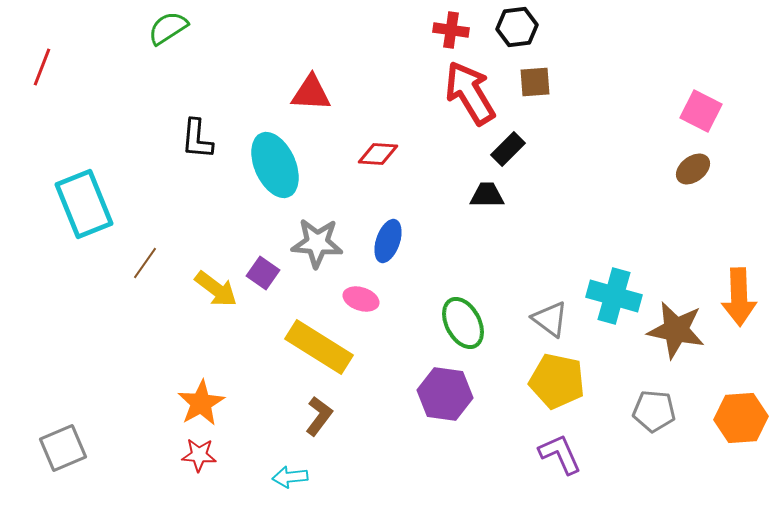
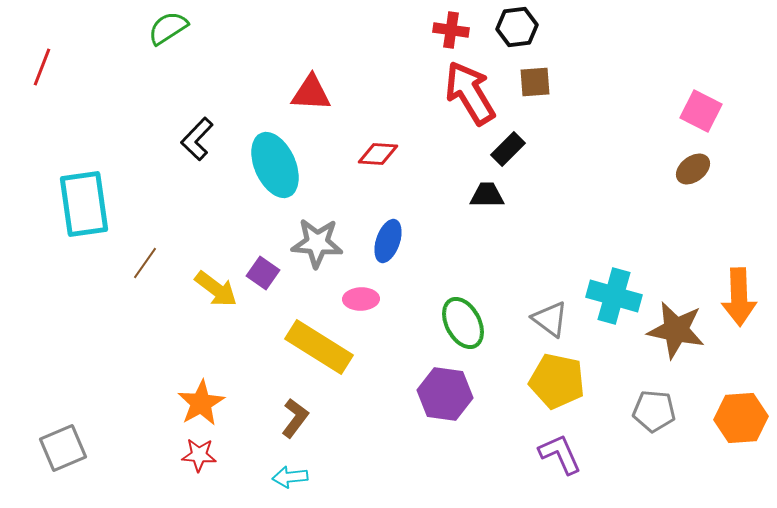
black L-shape: rotated 39 degrees clockwise
cyan rectangle: rotated 14 degrees clockwise
pink ellipse: rotated 20 degrees counterclockwise
brown L-shape: moved 24 px left, 2 px down
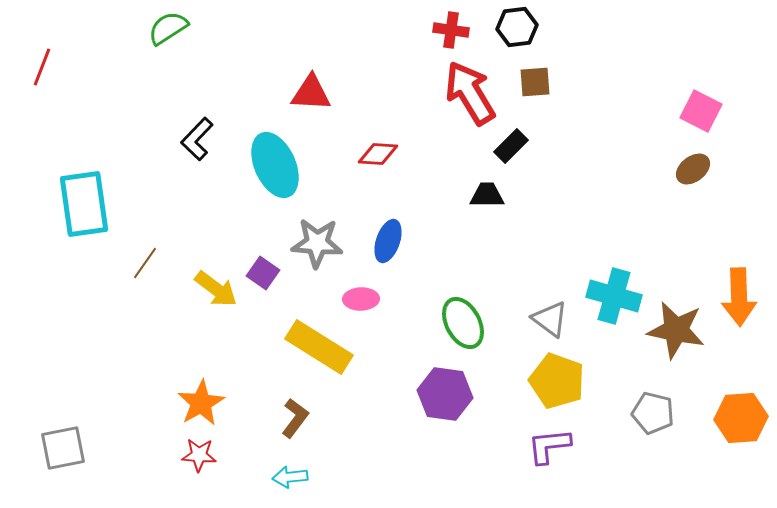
black rectangle: moved 3 px right, 3 px up
yellow pentagon: rotated 8 degrees clockwise
gray pentagon: moved 1 px left, 2 px down; rotated 9 degrees clockwise
gray square: rotated 12 degrees clockwise
purple L-shape: moved 11 px left, 8 px up; rotated 72 degrees counterclockwise
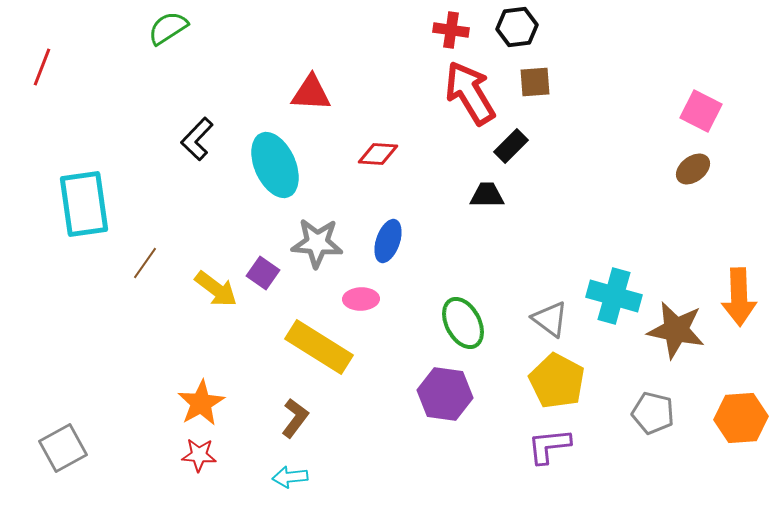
yellow pentagon: rotated 8 degrees clockwise
gray square: rotated 18 degrees counterclockwise
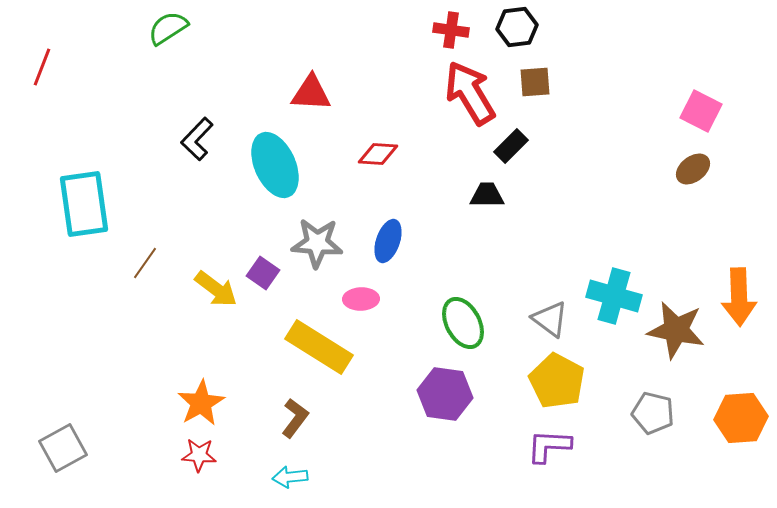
purple L-shape: rotated 9 degrees clockwise
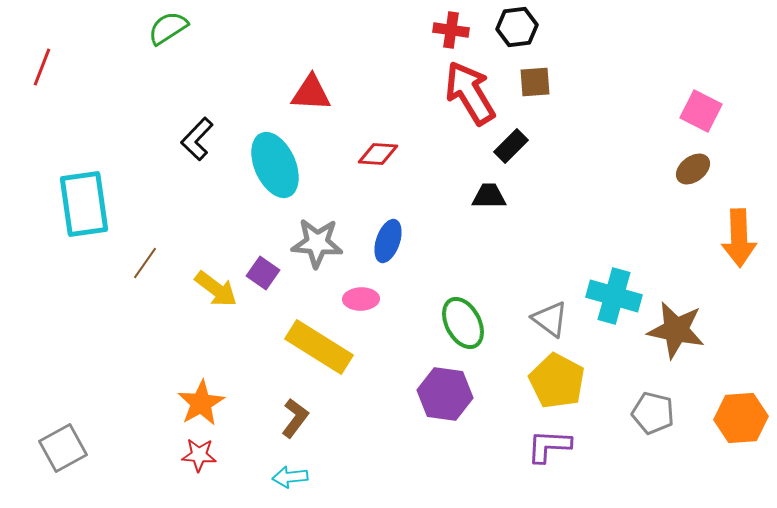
black trapezoid: moved 2 px right, 1 px down
orange arrow: moved 59 px up
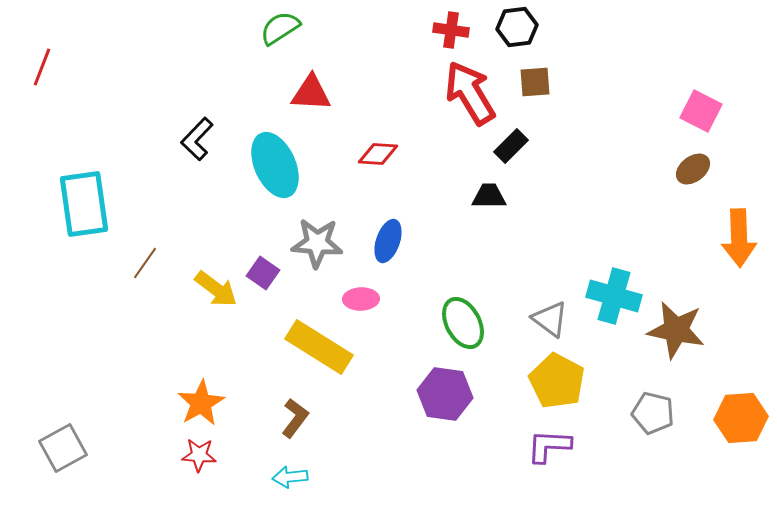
green semicircle: moved 112 px right
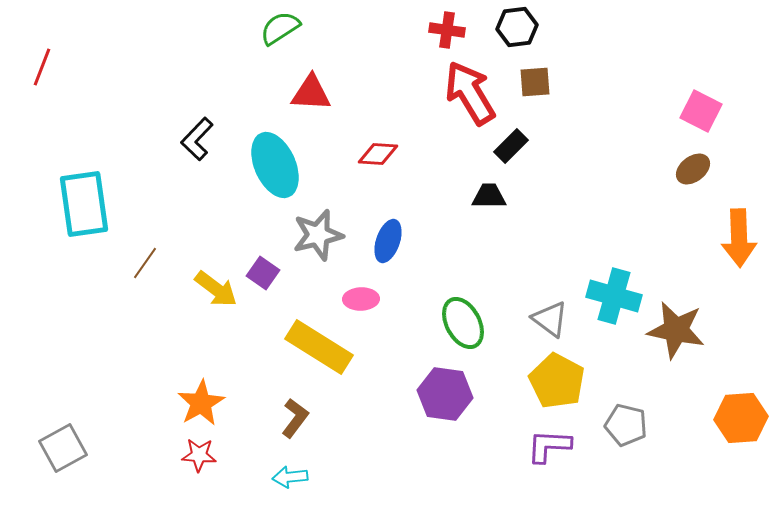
red cross: moved 4 px left
gray star: moved 1 px right, 8 px up; rotated 18 degrees counterclockwise
gray pentagon: moved 27 px left, 12 px down
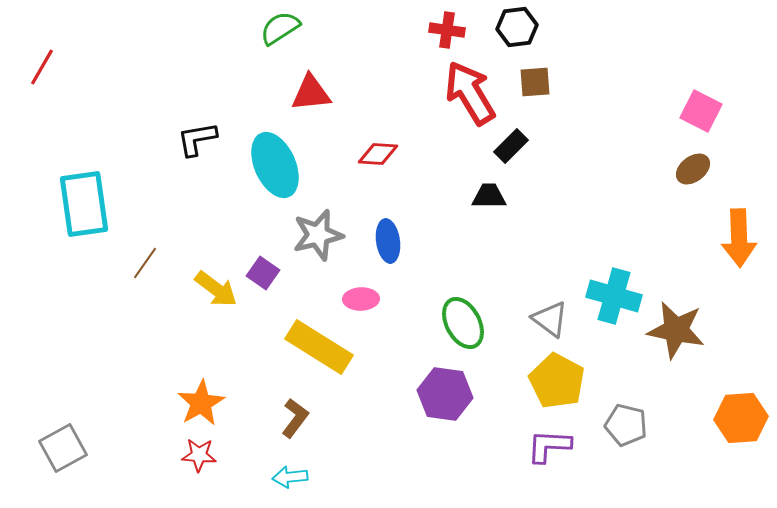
red line: rotated 9 degrees clockwise
red triangle: rotated 9 degrees counterclockwise
black L-shape: rotated 36 degrees clockwise
blue ellipse: rotated 27 degrees counterclockwise
